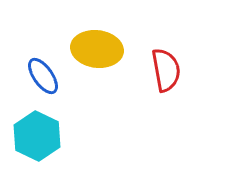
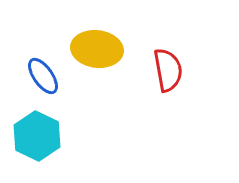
red semicircle: moved 2 px right
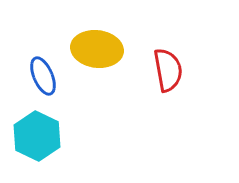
blue ellipse: rotated 12 degrees clockwise
